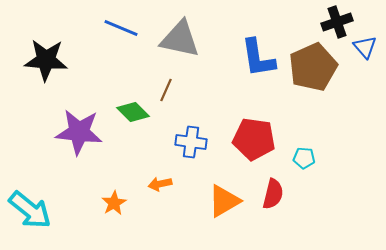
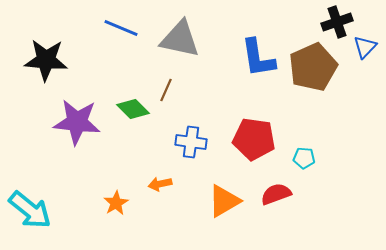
blue triangle: rotated 25 degrees clockwise
green diamond: moved 3 px up
purple star: moved 2 px left, 10 px up
red semicircle: moved 3 px right; rotated 124 degrees counterclockwise
orange star: moved 2 px right
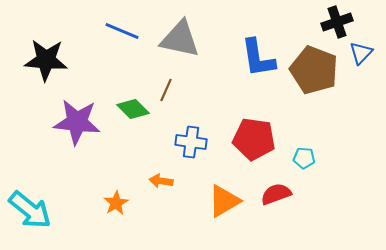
blue line: moved 1 px right, 3 px down
blue triangle: moved 4 px left, 6 px down
brown pentagon: moved 1 px right, 3 px down; rotated 27 degrees counterclockwise
orange arrow: moved 1 px right, 3 px up; rotated 20 degrees clockwise
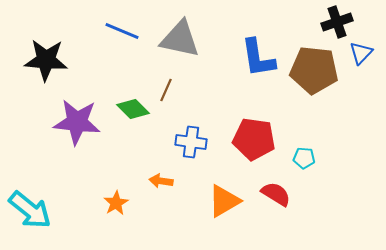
brown pentagon: rotated 15 degrees counterclockwise
red semicircle: rotated 52 degrees clockwise
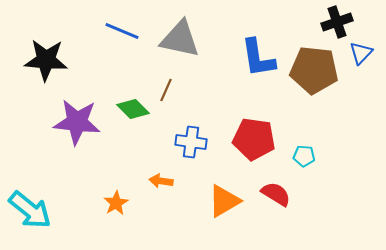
cyan pentagon: moved 2 px up
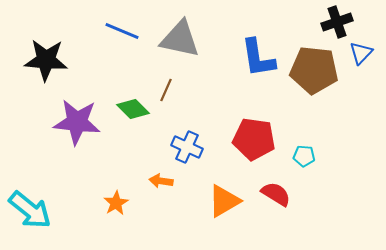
blue cross: moved 4 px left, 5 px down; rotated 16 degrees clockwise
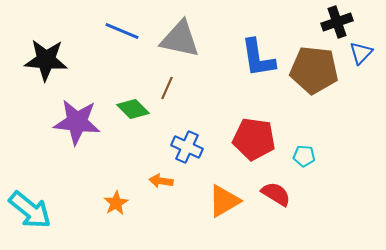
brown line: moved 1 px right, 2 px up
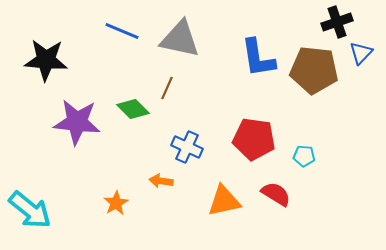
orange triangle: rotated 18 degrees clockwise
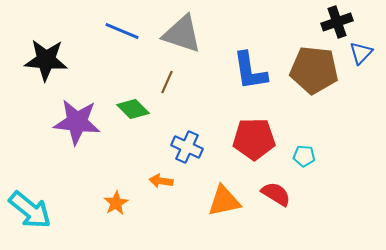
gray triangle: moved 2 px right, 5 px up; rotated 6 degrees clockwise
blue L-shape: moved 8 px left, 13 px down
brown line: moved 6 px up
red pentagon: rotated 9 degrees counterclockwise
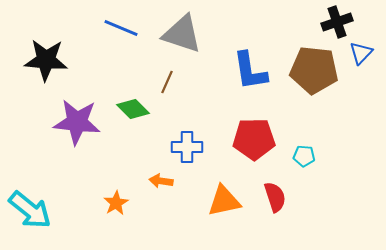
blue line: moved 1 px left, 3 px up
blue cross: rotated 24 degrees counterclockwise
red semicircle: moved 1 px left, 3 px down; rotated 40 degrees clockwise
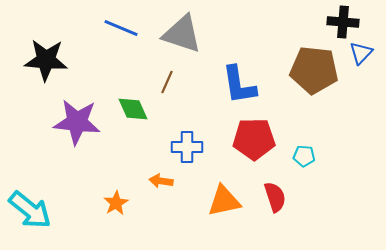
black cross: moved 6 px right; rotated 24 degrees clockwise
blue L-shape: moved 11 px left, 14 px down
green diamond: rotated 20 degrees clockwise
